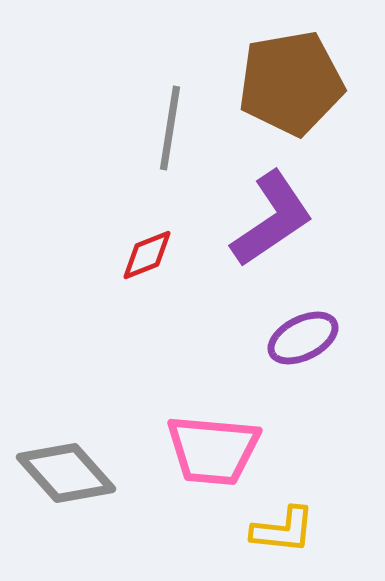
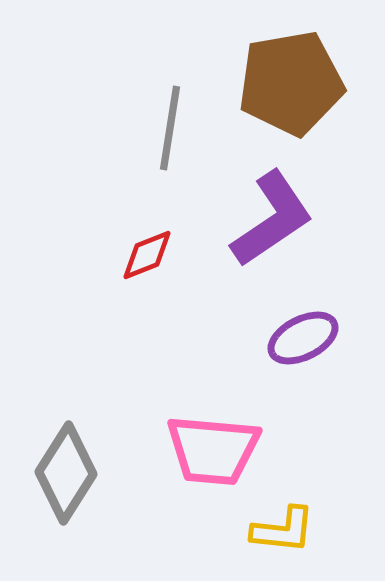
gray diamond: rotated 74 degrees clockwise
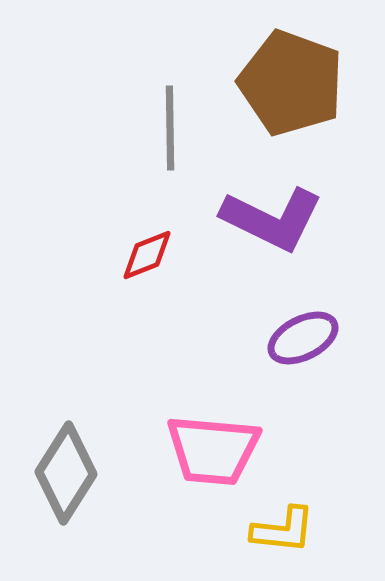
brown pentagon: rotated 30 degrees clockwise
gray line: rotated 10 degrees counterclockwise
purple L-shape: rotated 60 degrees clockwise
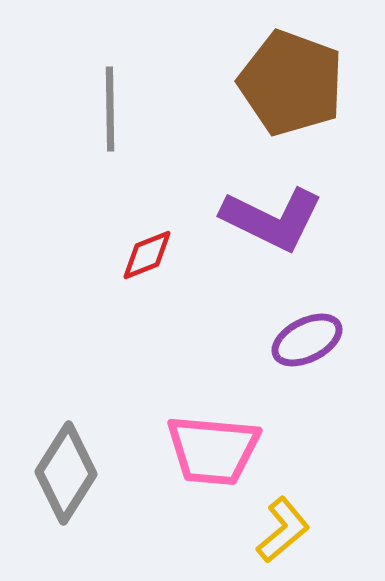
gray line: moved 60 px left, 19 px up
purple ellipse: moved 4 px right, 2 px down
yellow L-shape: rotated 46 degrees counterclockwise
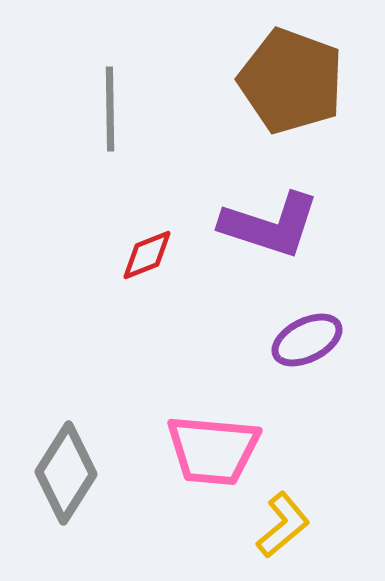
brown pentagon: moved 2 px up
purple L-shape: moved 2 px left, 6 px down; rotated 8 degrees counterclockwise
yellow L-shape: moved 5 px up
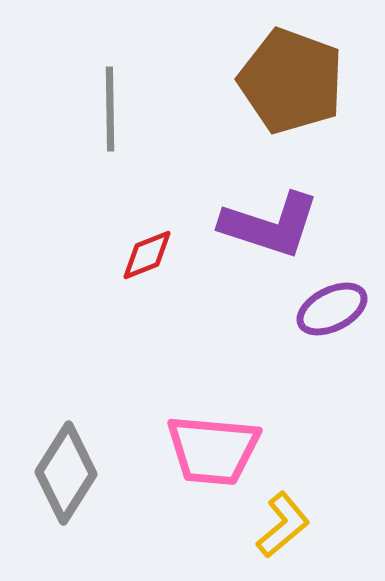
purple ellipse: moved 25 px right, 31 px up
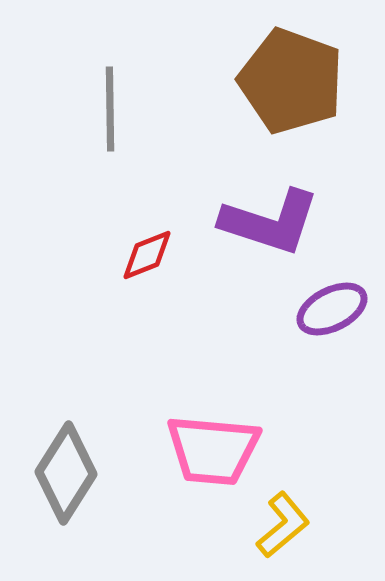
purple L-shape: moved 3 px up
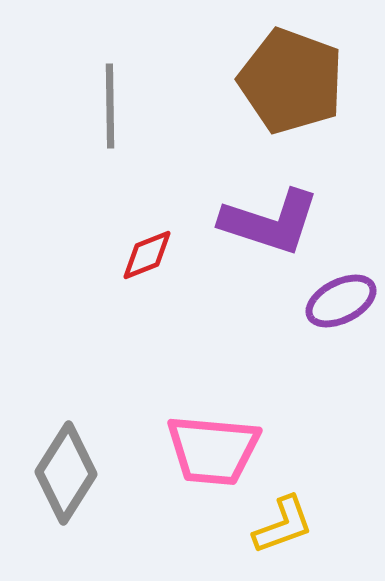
gray line: moved 3 px up
purple ellipse: moved 9 px right, 8 px up
yellow L-shape: rotated 20 degrees clockwise
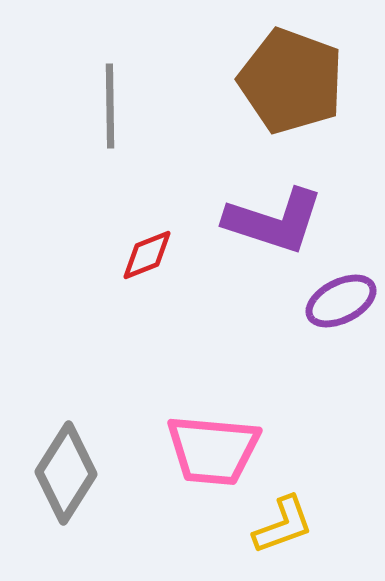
purple L-shape: moved 4 px right, 1 px up
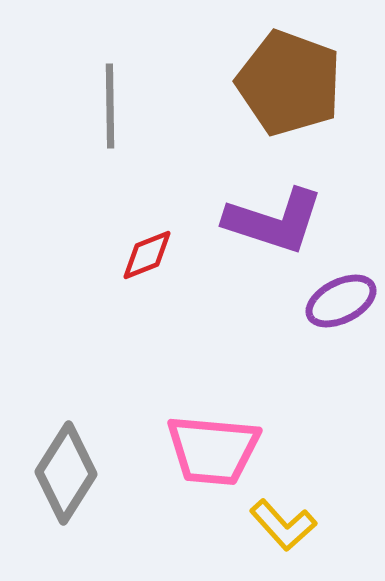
brown pentagon: moved 2 px left, 2 px down
yellow L-shape: rotated 68 degrees clockwise
